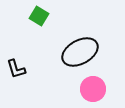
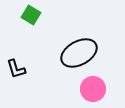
green square: moved 8 px left, 1 px up
black ellipse: moved 1 px left, 1 px down
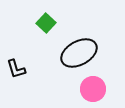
green square: moved 15 px right, 8 px down; rotated 12 degrees clockwise
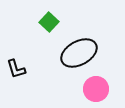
green square: moved 3 px right, 1 px up
pink circle: moved 3 px right
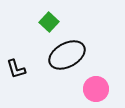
black ellipse: moved 12 px left, 2 px down
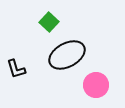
pink circle: moved 4 px up
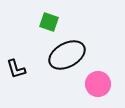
green square: rotated 24 degrees counterclockwise
pink circle: moved 2 px right, 1 px up
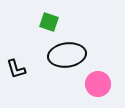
black ellipse: rotated 21 degrees clockwise
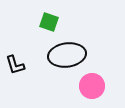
black L-shape: moved 1 px left, 4 px up
pink circle: moved 6 px left, 2 px down
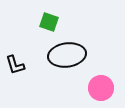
pink circle: moved 9 px right, 2 px down
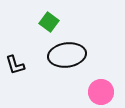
green square: rotated 18 degrees clockwise
pink circle: moved 4 px down
